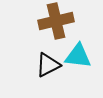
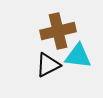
brown cross: moved 2 px right, 10 px down
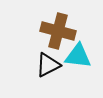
brown cross: rotated 28 degrees clockwise
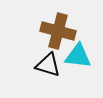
black triangle: rotated 44 degrees clockwise
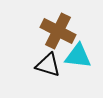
brown cross: rotated 12 degrees clockwise
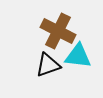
black triangle: rotated 36 degrees counterclockwise
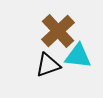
brown cross: rotated 20 degrees clockwise
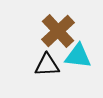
black triangle: moved 1 px left; rotated 16 degrees clockwise
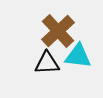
black triangle: moved 2 px up
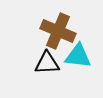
brown cross: rotated 24 degrees counterclockwise
